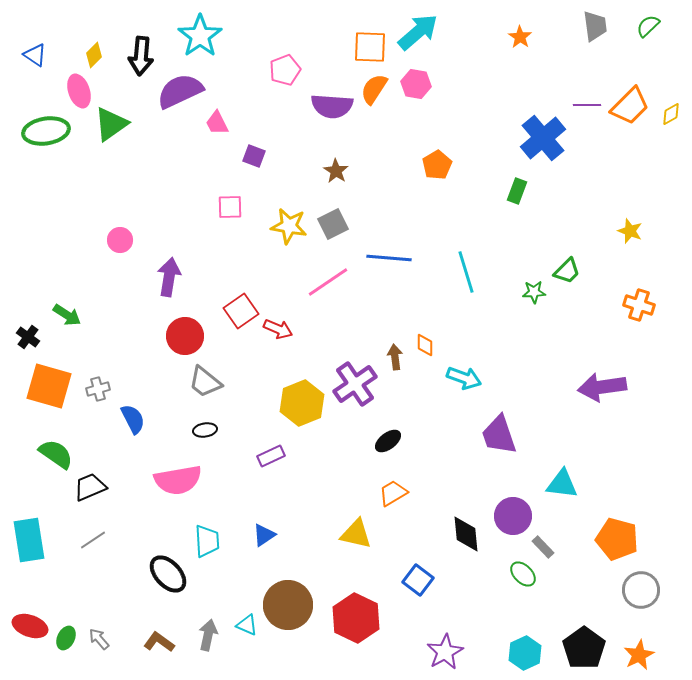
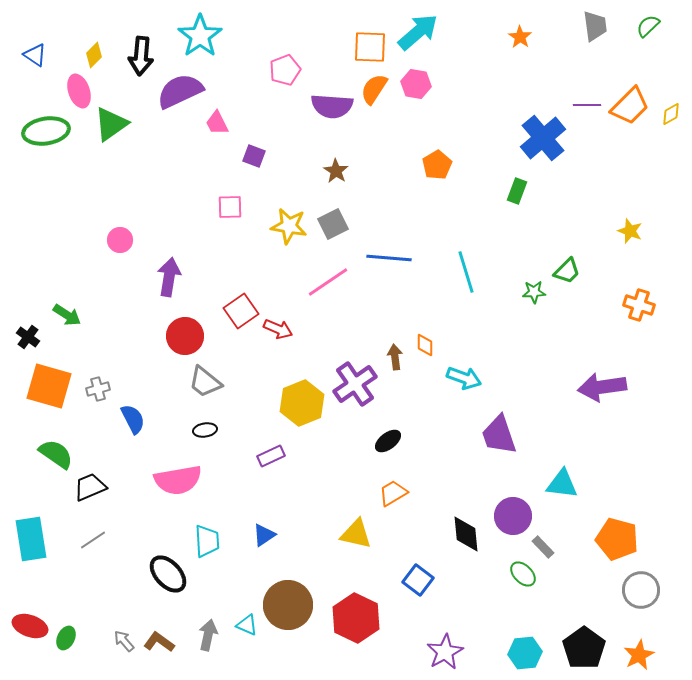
cyan rectangle at (29, 540): moved 2 px right, 1 px up
gray arrow at (99, 639): moved 25 px right, 2 px down
cyan hexagon at (525, 653): rotated 20 degrees clockwise
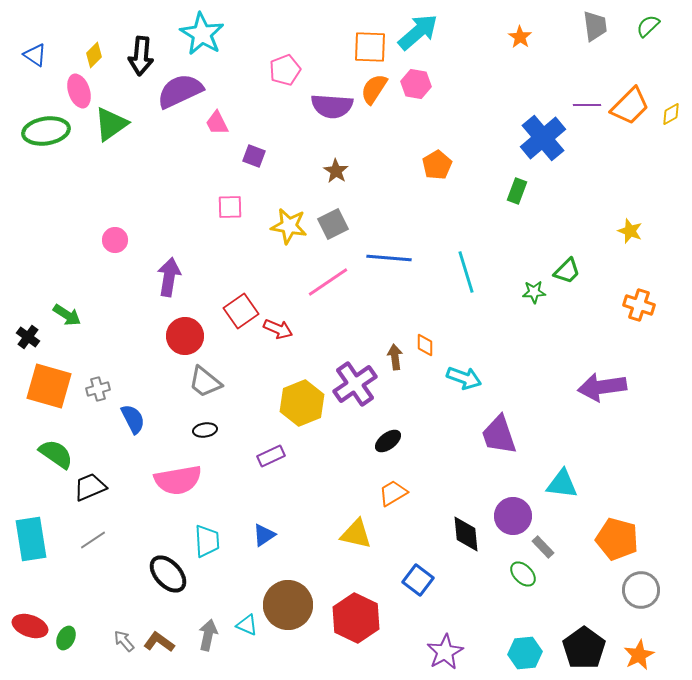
cyan star at (200, 36): moved 2 px right, 2 px up; rotated 6 degrees counterclockwise
pink circle at (120, 240): moved 5 px left
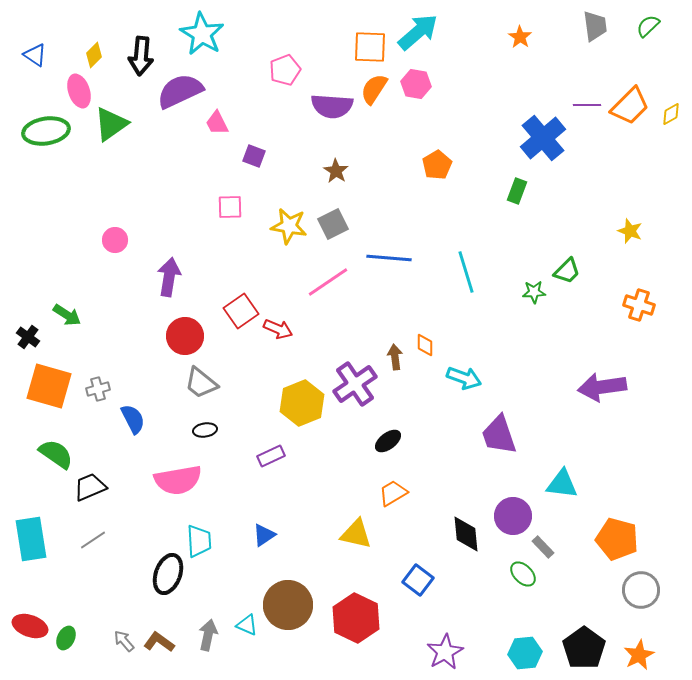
gray trapezoid at (205, 382): moved 4 px left, 1 px down
cyan trapezoid at (207, 541): moved 8 px left
black ellipse at (168, 574): rotated 63 degrees clockwise
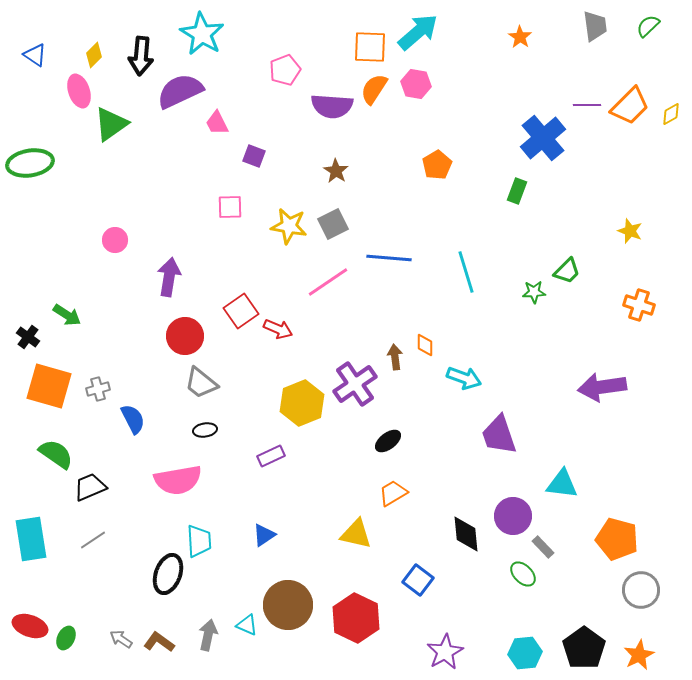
green ellipse at (46, 131): moved 16 px left, 32 px down
gray arrow at (124, 641): moved 3 px left, 2 px up; rotated 15 degrees counterclockwise
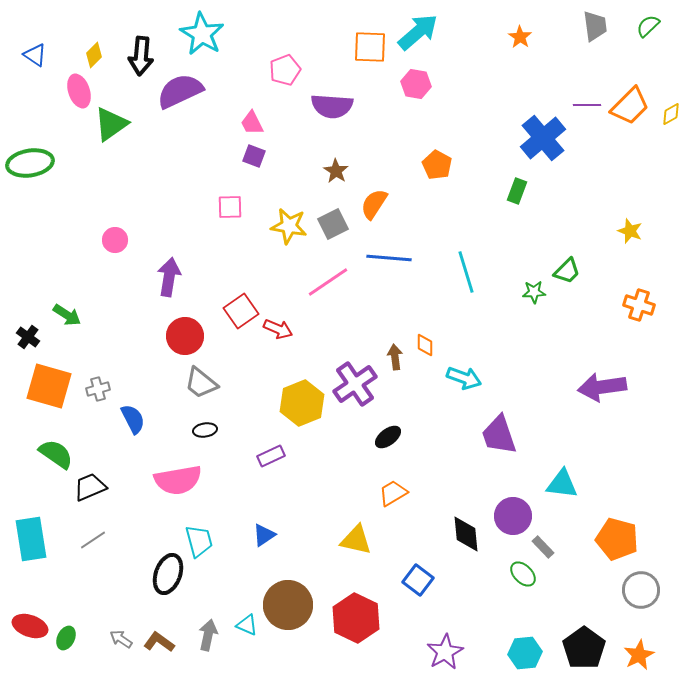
orange semicircle at (374, 89): moved 115 px down
pink trapezoid at (217, 123): moved 35 px right
orange pentagon at (437, 165): rotated 12 degrees counterclockwise
black ellipse at (388, 441): moved 4 px up
yellow triangle at (356, 534): moved 6 px down
cyan trapezoid at (199, 541): rotated 12 degrees counterclockwise
